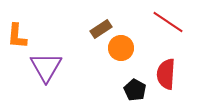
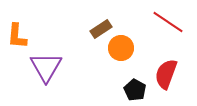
red semicircle: rotated 16 degrees clockwise
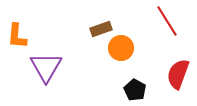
red line: moved 1 px left, 1 px up; rotated 24 degrees clockwise
brown rectangle: rotated 15 degrees clockwise
red semicircle: moved 12 px right
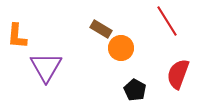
brown rectangle: rotated 50 degrees clockwise
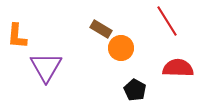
red semicircle: moved 6 px up; rotated 72 degrees clockwise
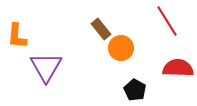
brown rectangle: rotated 20 degrees clockwise
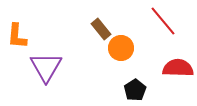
red line: moved 4 px left; rotated 8 degrees counterclockwise
black pentagon: rotated 10 degrees clockwise
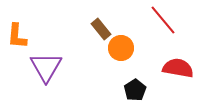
red line: moved 1 px up
red semicircle: rotated 8 degrees clockwise
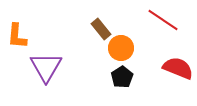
red line: rotated 16 degrees counterclockwise
red semicircle: rotated 12 degrees clockwise
black pentagon: moved 13 px left, 13 px up
